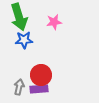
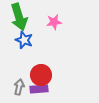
blue star: rotated 24 degrees clockwise
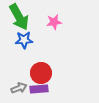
green arrow: rotated 12 degrees counterclockwise
blue star: rotated 24 degrees counterclockwise
red circle: moved 2 px up
gray arrow: moved 1 px down; rotated 56 degrees clockwise
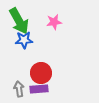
green arrow: moved 4 px down
gray arrow: moved 1 px down; rotated 77 degrees counterclockwise
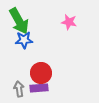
pink star: moved 15 px right; rotated 21 degrees clockwise
purple rectangle: moved 1 px up
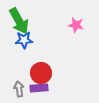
pink star: moved 7 px right, 3 px down
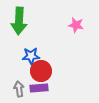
green arrow: rotated 32 degrees clockwise
blue star: moved 7 px right, 16 px down
red circle: moved 2 px up
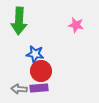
blue star: moved 4 px right, 2 px up; rotated 12 degrees clockwise
gray arrow: rotated 77 degrees counterclockwise
